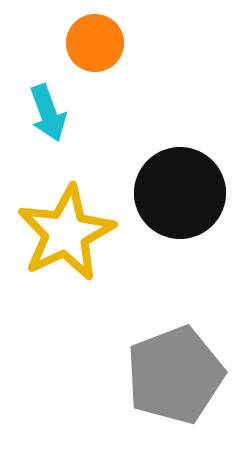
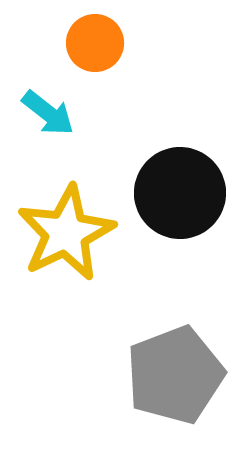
cyan arrow: rotated 32 degrees counterclockwise
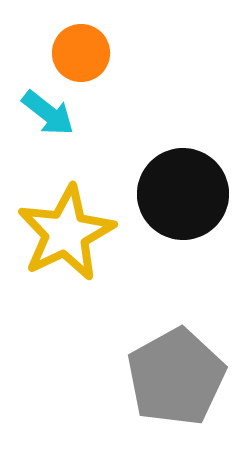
orange circle: moved 14 px left, 10 px down
black circle: moved 3 px right, 1 px down
gray pentagon: moved 1 px right, 2 px down; rotated 8 degrees counterclockwise
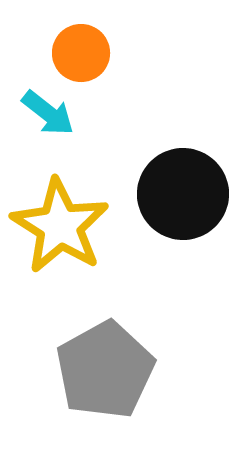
yellow star: moved 6 px left, 7 px up; rotated 14 degrees counterclockwise
gray pentagon: moved 71 px left, 7 px up
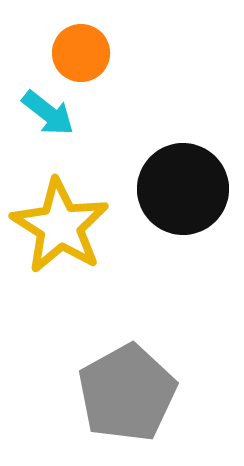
black circle: moved 5 px up
gray pentagon: moved 22 px right, 23 px down
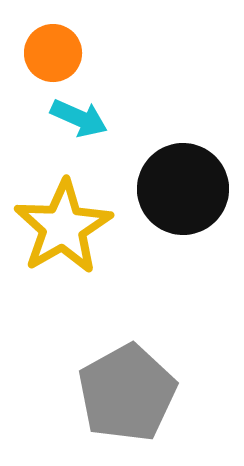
orange circle: moved 28 px left
cyan arrow: moved 31 px right, 5 px down; rotated 14 degrees counterclockwise
yellow star: moved 3 px right, 1 px down; rotated 10 degrees clockwise
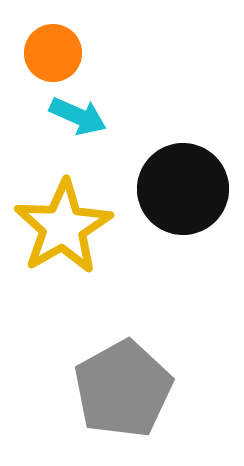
cyan arrow: moved 1 px left, 2 px up
gray pentagon: moved 4 px left, 4 px up
